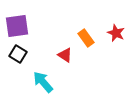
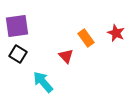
red triangle: moved 1 px right, 1 px down; rotated 14 degrees clockwise
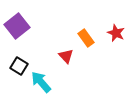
purple square: rotated 30 degrees counterclockwise
black square: moved 1 px right, 12 px down
cyan arrow: moved 2 px left
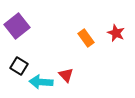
red triangle: moved 19 px down
cyan arrow: rotated 45 degrees counterclockwise
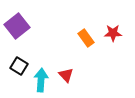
red star: moved 3 px left; rotated 24 degrees counterclockwise
cyan arrow: moved 2 px up; rotated 90 degrees clockwise
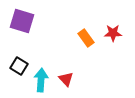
purple square: moved 5 px right, 5 px up; rotated 35 degrees counterclockwise
red triangle: moved 4 px down
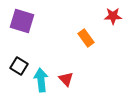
red star: moved 17 px up
cyan arrow: rotated 10 degrees counterclockwise
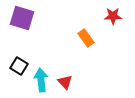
purple square: moved 3 px up
red triangle: moved 1 px left, 3 px down
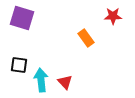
black square: moved 1 px up; rotated 24 degrees counterclockwise
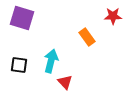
orange rectangle: moved 1 px right, 1 px up
cyan arrow: moved 10 px right, 19 px up; rotated 20 degrees clockwise
